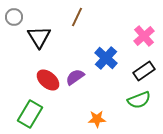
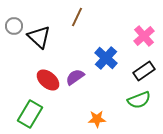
gray circle: moved 9 px down
black triangle: rotated 15 degrees counterclockwise
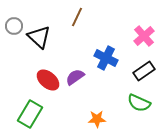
blue cross: rotated 15 degrees counterclockwise
green semicircle: moved 3 px down; rotated 45 degrees clockwise
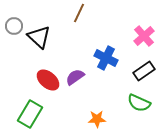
brown line: moved 2 px right, 4 px up
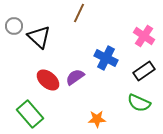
pink cross: rotated 15 degrees counterclockwise
green rectangle: rotated 72 degrees counterclockwise
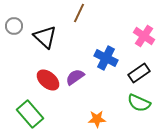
black triangle: moved 6 px right
black rectangle: moved 5 px left, 2 px down
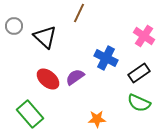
red ellipse: moved 1 px up
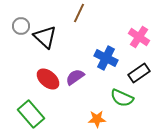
gray circle: moved 7 px right
pink cross: moved 5 px left, 1 px down
green semicircle: moved 17 px left, 5 px up
green rectangle: moved 1 px right
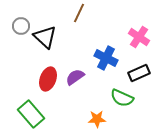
black rectangle: rotated 10 degrees clockwise
red ellipse: rotated 70 degrees clockwise
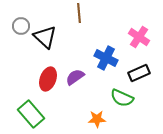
brown line: rotated 30 degrees counterclockwise
